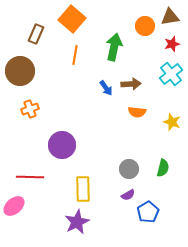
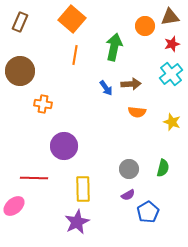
brown rectangle: moved 16 px left, 12 px up
orange cross: moved 13 px right, 5 px up; rotated 30 degrees clockwise
purple circle: moved 2 px right, 1 px down
red line: moved 4 px right, 1 px down
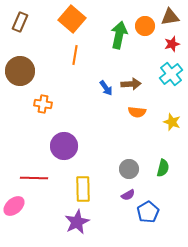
green arrow: moved 5 px right, 12 px up
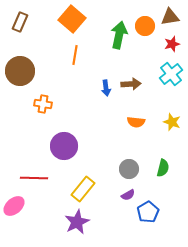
blue arrow: rotated 28 degrees clockwise
orange semicircle: moved 1 px left, 10 px down
yellow rectangle: rotated 40 degrees clockwise
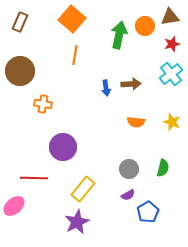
purple circle: moved 1 px left, 1 px down
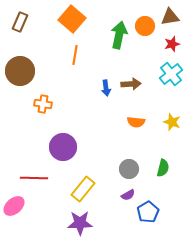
purple star: moved 3 px right, 1 px down; rotated 25 degrees clockwise
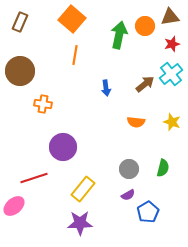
brown arrow: moved 14 px right; rotated 36 degrees counterclockwise
red line: rotated 20 degrees counterclockwise
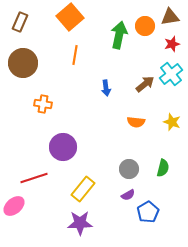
orange square: moved 2 px left, 2 px up; rotated 8 degrees clockwise
brown circle: moved 3 px right, 8 px up
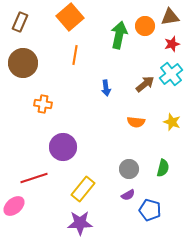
blue pentagon: moved 2 px right, 2 px up; rotated 25 degrees counterclockwise
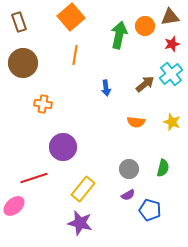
orange square: moved 1 px right
brown rectangle: moved 1 px left; rotated 42 degrees counterclockwise
purple star: rotated 15 degrees clockwise
